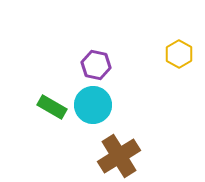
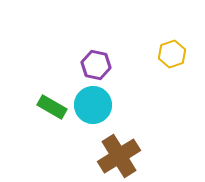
yellow hexagon: moved 7 px left; rotated 12 degrees clockwise
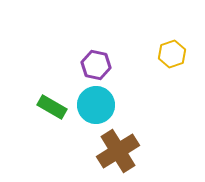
cyan circle: moved 3 px right
brown cross: moved 1 px left, 5 px up
